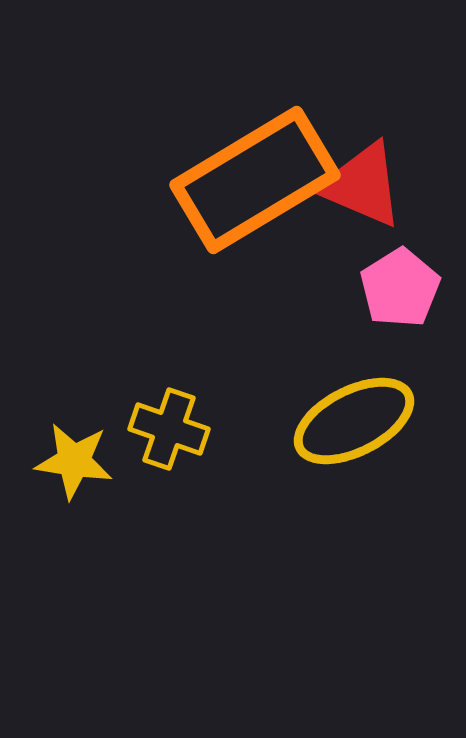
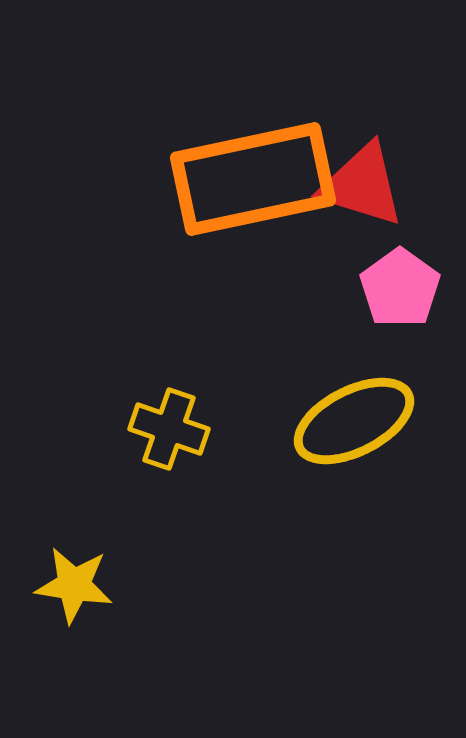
orange rectangle: moved 2 px left, 1 px up; rotated 19 degrees clockwise
red triangle: rotated 6 degrees counterclockwise
pink pentagon: rotated 4 degrees counterclockwise
yellow star: moved 124 px down
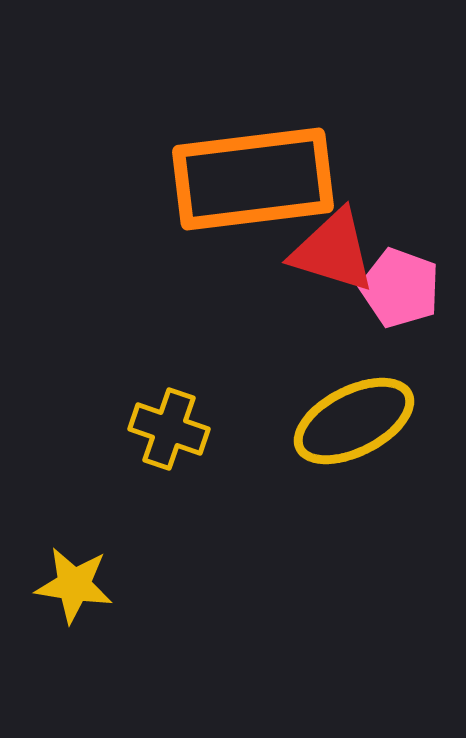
orange rectangle: rotated 5 degrees clockwise
red triangle: moved 29 px left, 66 px down
pink pentagon: rotated 16 degrees counterclockwise
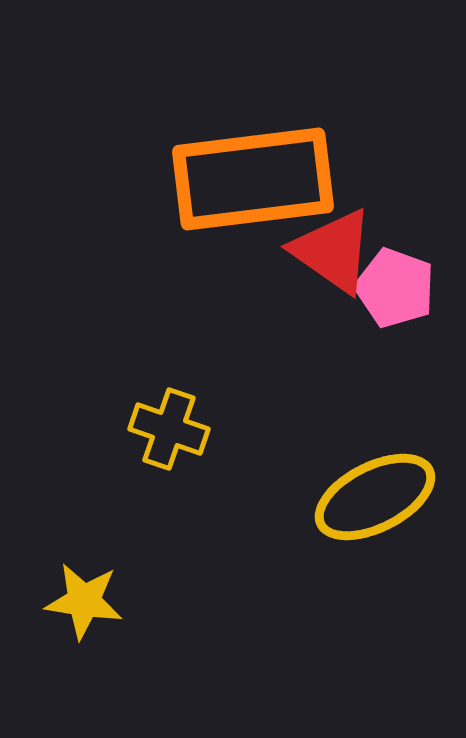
red triangle: rotated 18 degrees clockwise
pink pentagon: moved 5 px left
yellow ellipse: moved 21 px right, 76 px down
yellow star: moved 10 px right, 16 px down
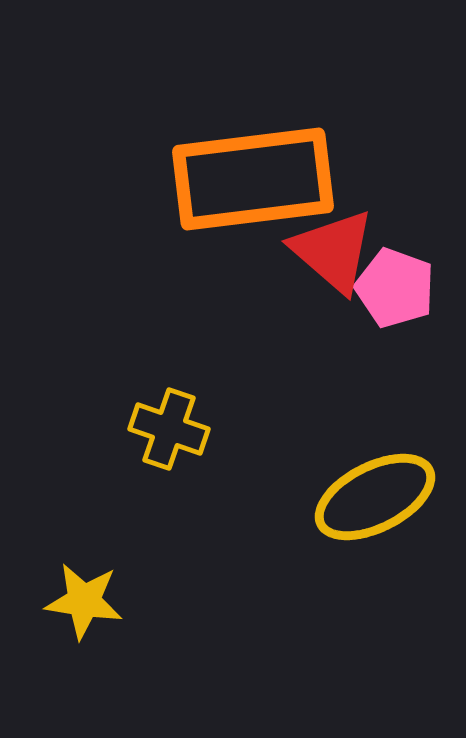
red triangle: rotated 6 degrees clockwise
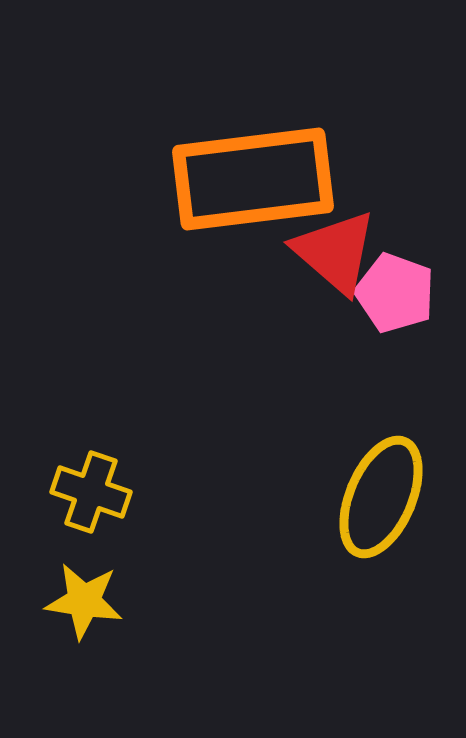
red triangle: moved 2 px right, 1 px down
pink pentagon: moved 5 px down
yellow cross: moved 78 px left, 63 px down
yellow ellipse: moved 6 px right; rotated 40 degrees counterclockwise
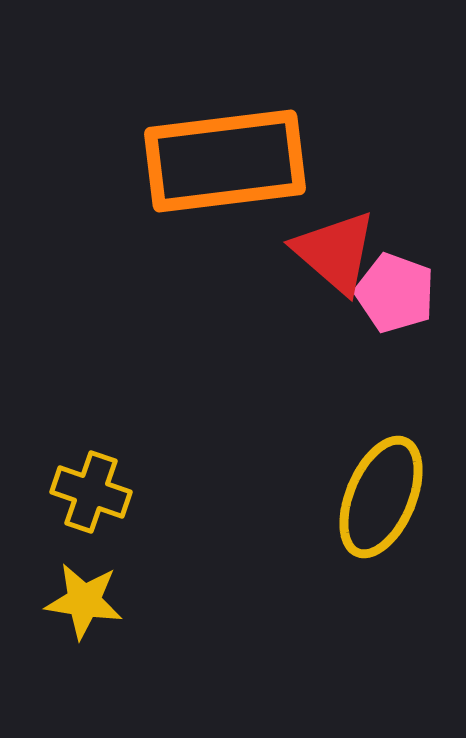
orange rectangle: moved 28 px left, 18 px up
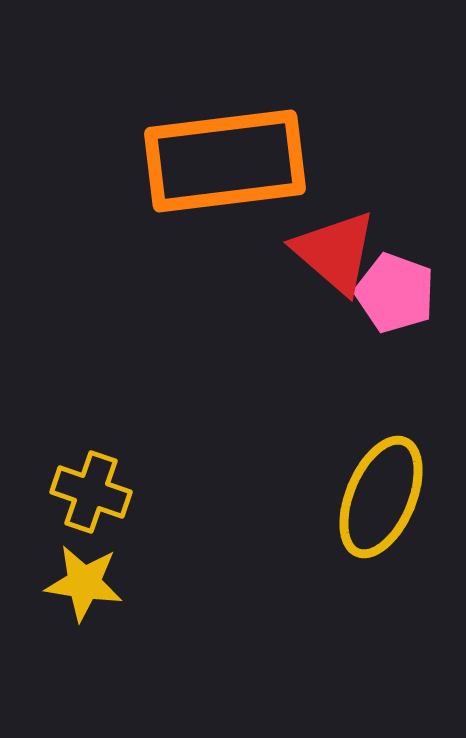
yellow star: moved 18 px up
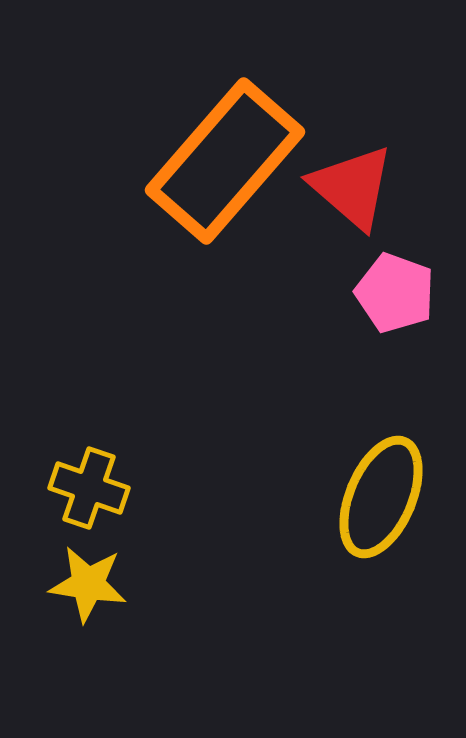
orange rectangle: rotated 42 degrees counterclockwise
red triangle: moved 17 px right, 65 px up
yellow cross: moved 2 px left, 4 px up
yellow star: moved 4 px right, 1 px down
